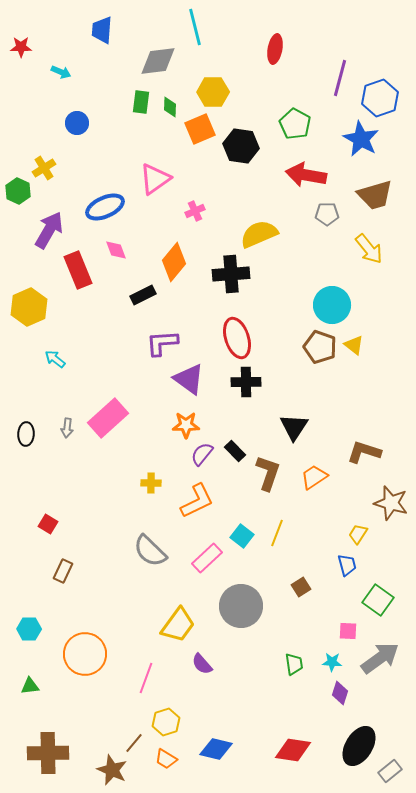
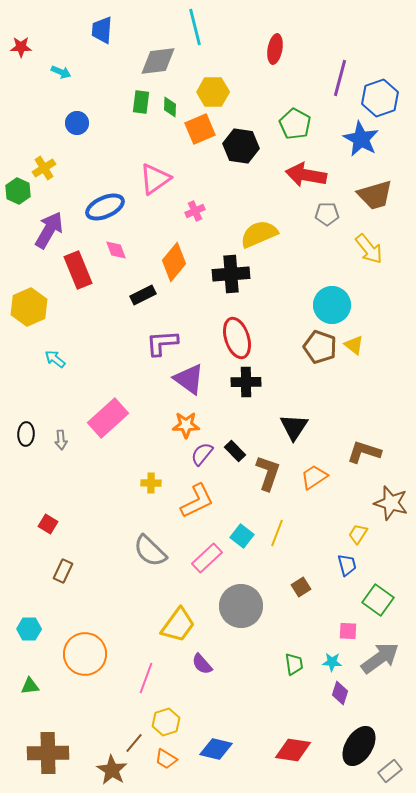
gray arrow at (67, 428): moved 6 px left, 12 px down; rotated 12 degrees counterclockwise
brown star at (112, 770): rotated 8 degrees clockwise
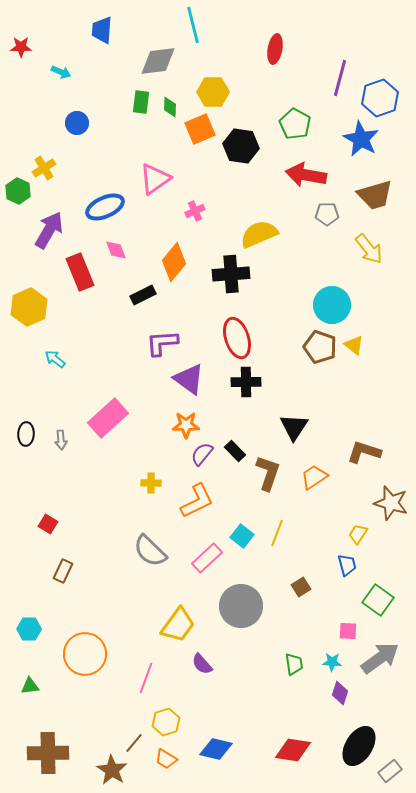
cyan line at (195, 27): moved 2 px left, 2 px up
red rectangle at (78, 270): moved 2 px right, 2 px down
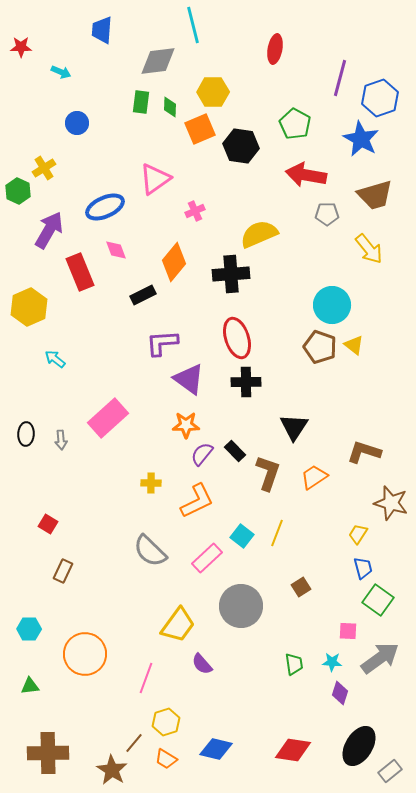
blue trapezoid at (347, 565): moved 16 px right, 3 px down
